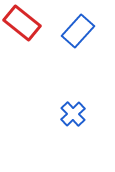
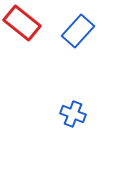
blue cross: rotated 25 degrees counterclockwise
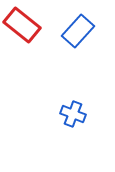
red rectangle: moved 2 px down
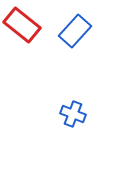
blue rectangle: moved 3 px left
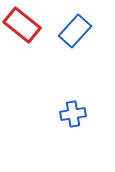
blue cross: rotated 30 degrees counterclockwise
